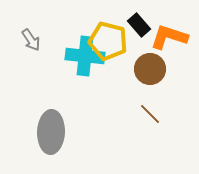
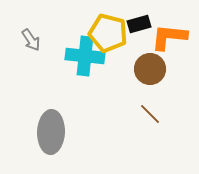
black rectangle: moved 1 px up; rotated 65 degrees counterclockwise
orange L-shape: rotated 12 degrees counterclockwise
yellow pentagon: moved 8 px up
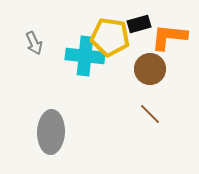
yellow pentagon: moved 2 px right, 4 px down; rotated 6 degrees counterclockwise
gray arrow: moved 3 px right, 3 px down; rotated 10 degrees clockwise
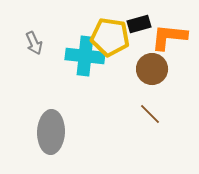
brown circle: moved 2 px right
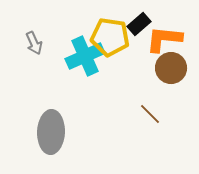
black rectangle: rotated 25 degrees counterclockwise
orange L-shape: moved 5 px left, 2 px down
cyan cross: rotated 30 degrees counterclockwise
brown circle: moved 19 px right, 1 px up
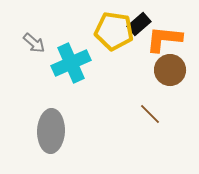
yellow pentagon: moved 4 px right, 6 px up
gray arrow: rotated 25 degrees counterclockwise
cyan cross: moved 14 px left, 7 px down
brown circle: moved 1 px left, 2 px down
gray ellipse: moved 1 px up
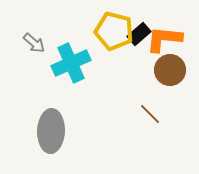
black rectangle: moved 10 px down
yellow pentagon: rotated 6 degrees clockwise
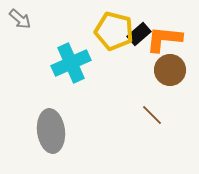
gray arrow: moved 14 px left, 24 px up
brown line: moved 2 px right, 1 px down
gray ellipse: rotated 9 degrees counterclockwise
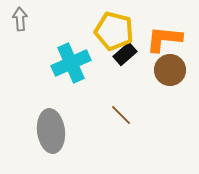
gray arrow: rotated 135 degrees counterclockwise
black rectangle: moved 14 px left, 20 px down
brown line: moved 31 px left
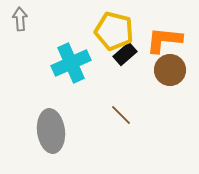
orange L-shape: moved 1 px down
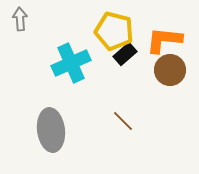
brown line: moved 2 px right, 6 px down
gray ellipse: moved 1 px up
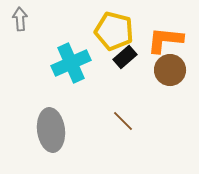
orange L-shape: moved 1 px right
black rectangle: moved 3 px down
